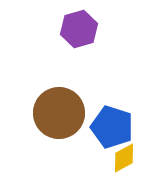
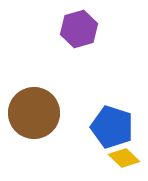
brown circle: moved 25 px left
yellow diamond: rotated 72 degrees clockwise
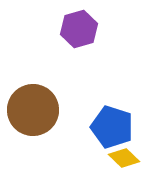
brown circle: moved 1 px left, 3 px up
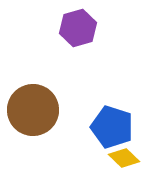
purple hexagon: moved 1 px left, 1 px up
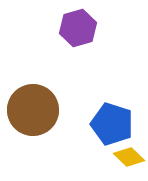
blue pentagon: moved 3 px up
yellow diamond: moved 5 px right, 1 px up
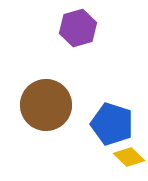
brown circle: moved 13 px right, 5 px up
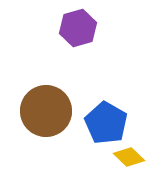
brown circle: moved 6 px down
blue pentagon: moved 6 px left, 1 px up; rotated 12 degrees clockwise
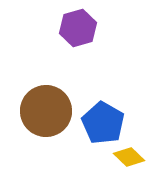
blue pentagon: moved 3 px left
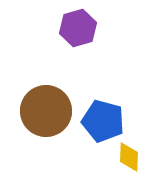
blue pentagon: moved 2 px up; rotated 15 degrees counterclockwise
yellow diamond: rotated 48 degrees clockwise
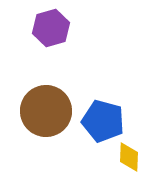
purple hexagon: moved 27 px left
